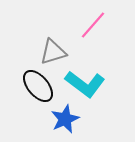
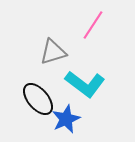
pink line: rotated 8 degrees counterclockwise
black ellipse: moved 13 px down
blue star: moved 1 px right
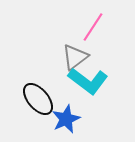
pink line: moved 2 px down
gray triangle: moved 22 px right, 5 px down; rotated 20 degrees counterclockwise
cyan L-shape: moved 3 px right, 3 px up
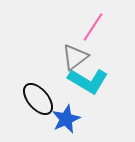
cyan L-shape: rotated 6 degrees counterclockwise
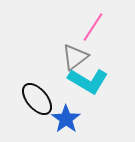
black ellipse: moved 1 px left
blue star: rotated 12 degrees counterclockwise
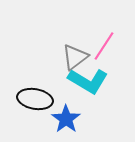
pink line: moved 11 px right, 19 px down
black ellipse: moved 2 px left; rotated 40 degrees counterclockwise
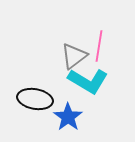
pink line: moved 5 px left; rotated 24 degrees counterclockwise
gray triangle: moved 1 px left, 1 px up
blue star: moved 2 px right, 2 px up
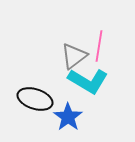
black ellipse: rotated 8 degrees clockwise
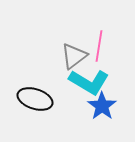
cyan L-shape: moved 1 px right, 1 px down
blue star: moved 34 px right, 11 px up
